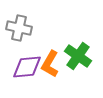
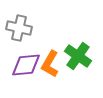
purple diamond: moved 1 px left, 2 px up
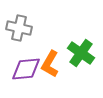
green cross: moved 3 px right, 3 px up
purple diamond: moved 4 px down
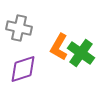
orange L-shape: moved 9 px right, 17 px up
purple diamond: moved 3 px left; rotated 12 degrees counterclockwise
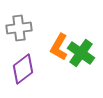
gray cross: rotated 20 degrees counterclockwise
purple diamond: rotated 20 degrees counterclockwise
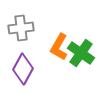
gray cross: moved 2 px right
purple diamond: rotated 24 degrees counterclockwise
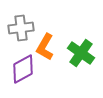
orange L-shape: moved 14 px left
purple diamond: rotated 32 degrees clockwise
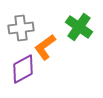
orange L-shape: rotated 24 degrees clockwise
green cross: moved 2 px left, 26 px up
